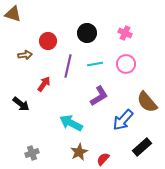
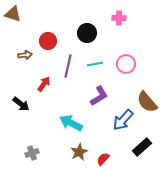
pink cross: moved 6 px left, 15 px up; rotated 24 degrees counterclockwise
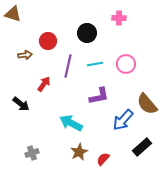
purple L-shape: rotated 20 degrees clockwise
brown semicircle: moved 2 px down
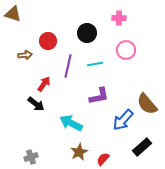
pink circle: moved 14 px up
black arrow: moved 15 px right
gray cross: moved 1 px left, 4 px down
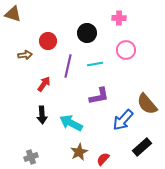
black arrow: moved 6 px right, 11 px down; rotated 48 degrees clockwise
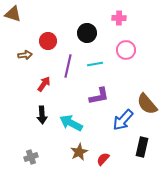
black rectangle: rotated 36 degrees counterclockwise
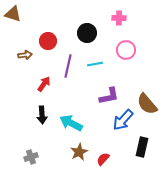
purple L-shape: moved 10 px right
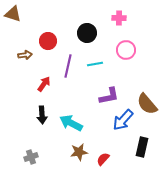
brown star: rotated 18 degrees clockwise
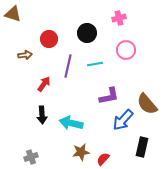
pink cross: rotated 16 degrees counterclockwise
red circle: moved 1 px right, 2 px up
cyan arrow: rotated 15 degrees counterclockwise
brown star: moved 2 px right
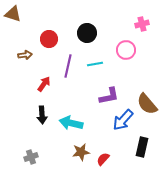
pink cross: moved 23 px right, 6 px down
